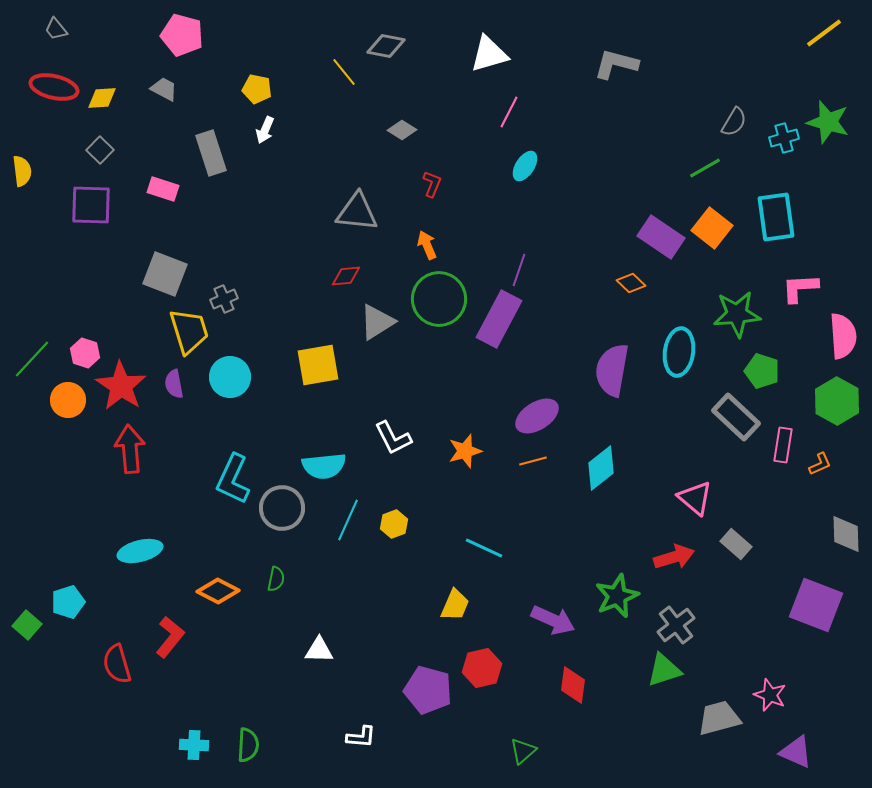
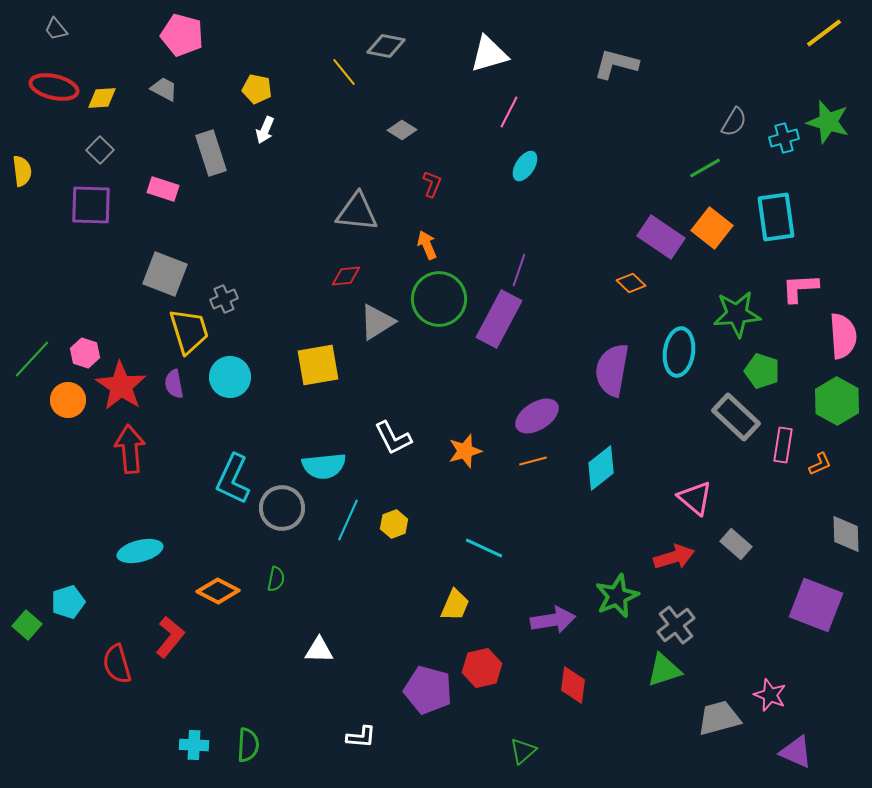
purple arrow at (553, 620): rotated 33 degrees counterclockwise
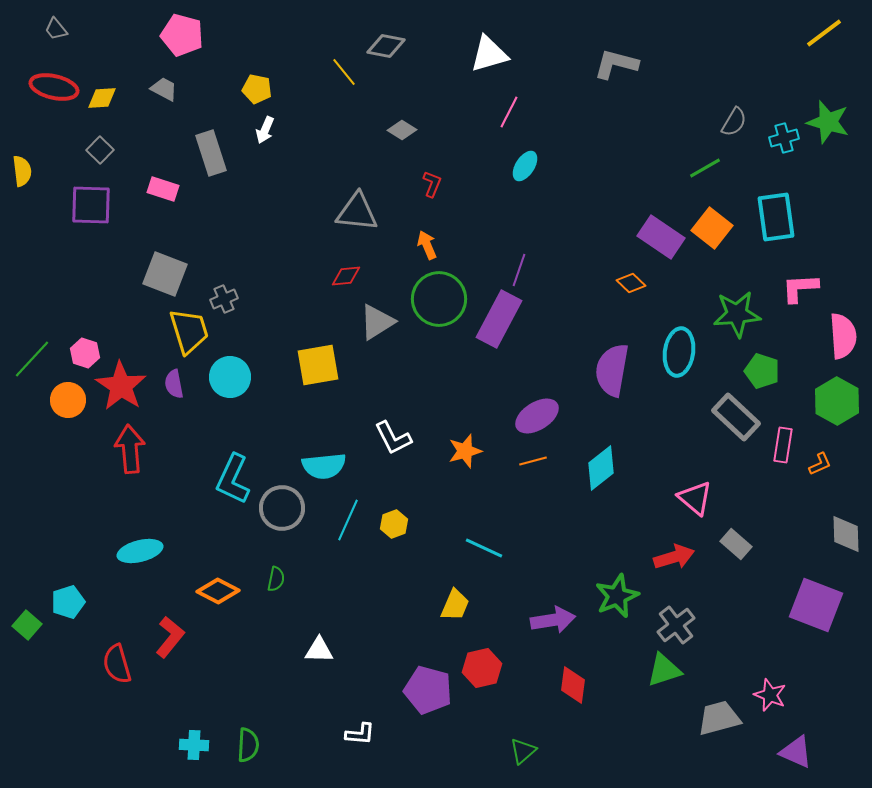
white L-shape at (361, 737): moved 1 px left, 3 px up
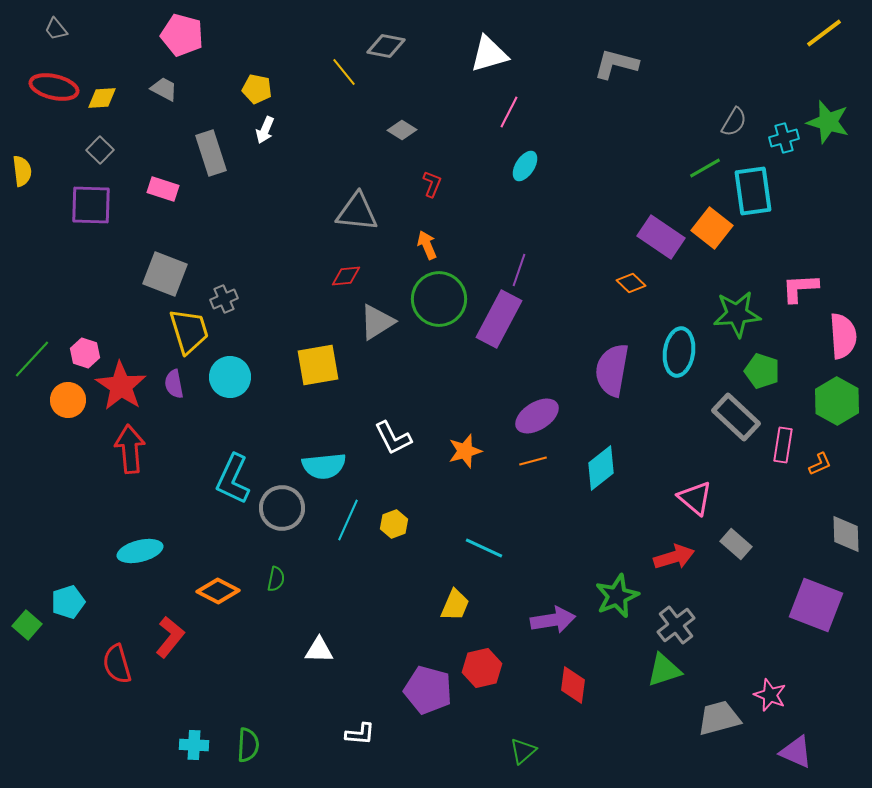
cyan rectangle at (776, 217): moved 23 px left, 26 px up
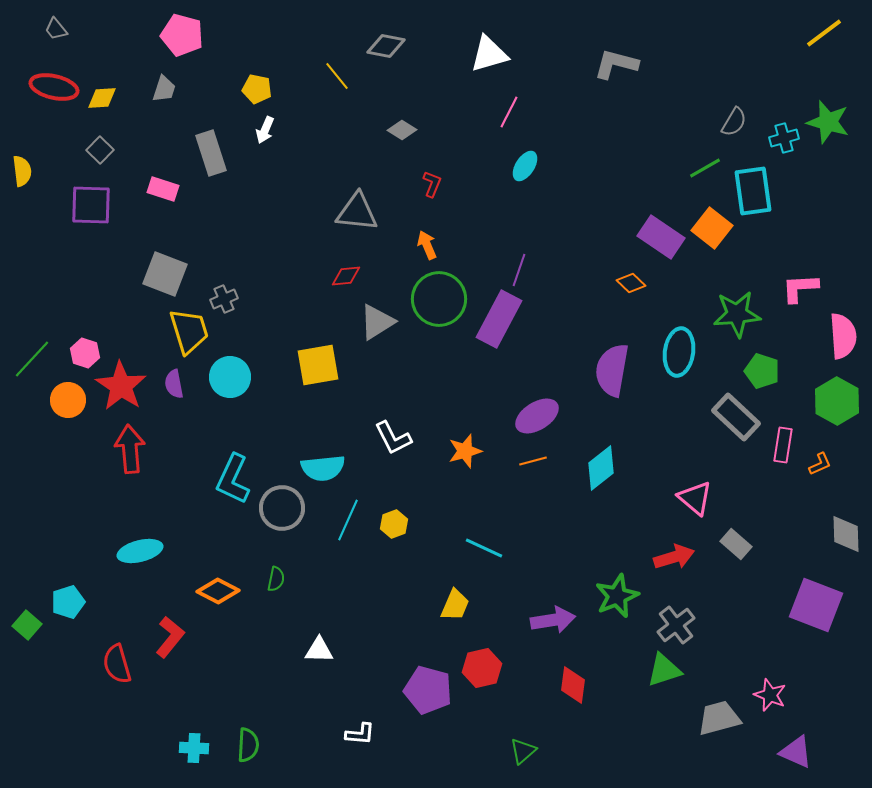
yellow line at (344, 72): moved 7 px left, 4 px down
gray trapezoid at (164, 89): rotated 80 degrees clockwise
cyan semicircle at (324, 466): moved 1 px left, 2 px down
cyan cross at (194, 745): moved 3 px down
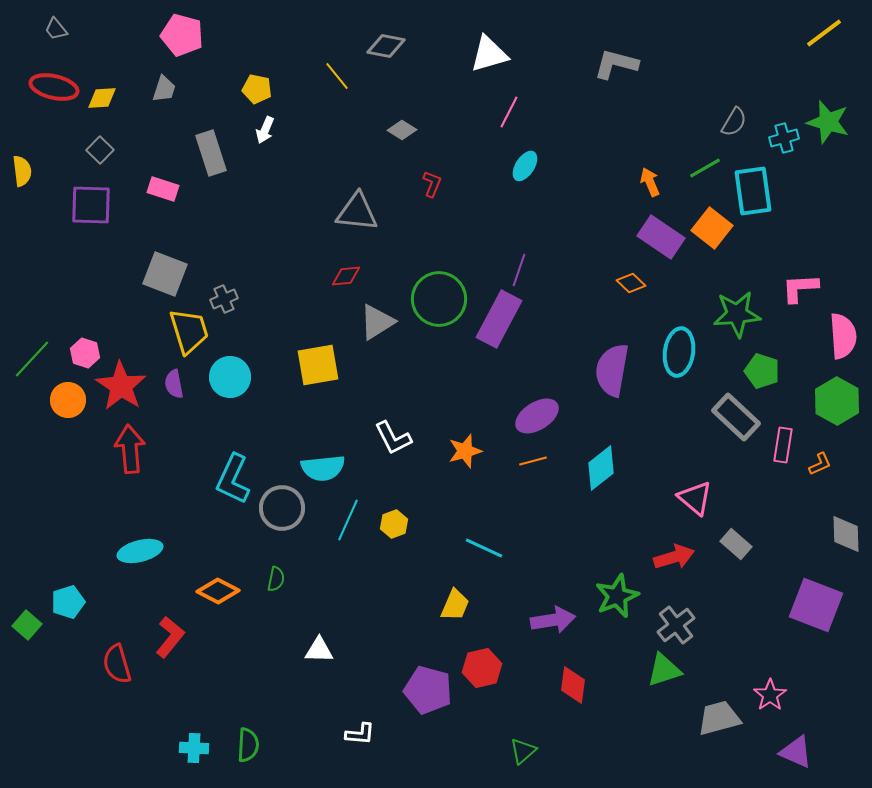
orange arrow at (427, 245): moved 223 px right, 63 px up
pink star at (770, 695): rotated 16 degrees clockwise
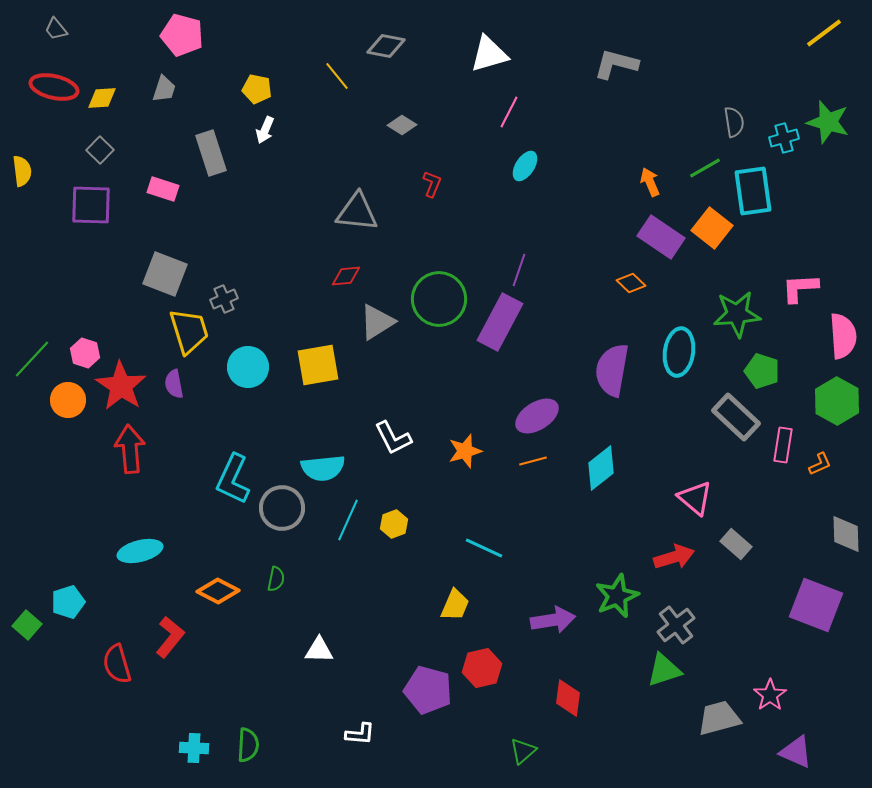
gray semicircle at (734, 122): rotated 40 degrees counterclockwise
gray diamond at (402, 130): moved 5 px up
purple rectangle at (499, 319): moved 1 px right, 3 px down
cyan circle at (230, 377): moved 18 px right, 10 px up
red diamond at (573, 685): moved 5 px left, 13 px down
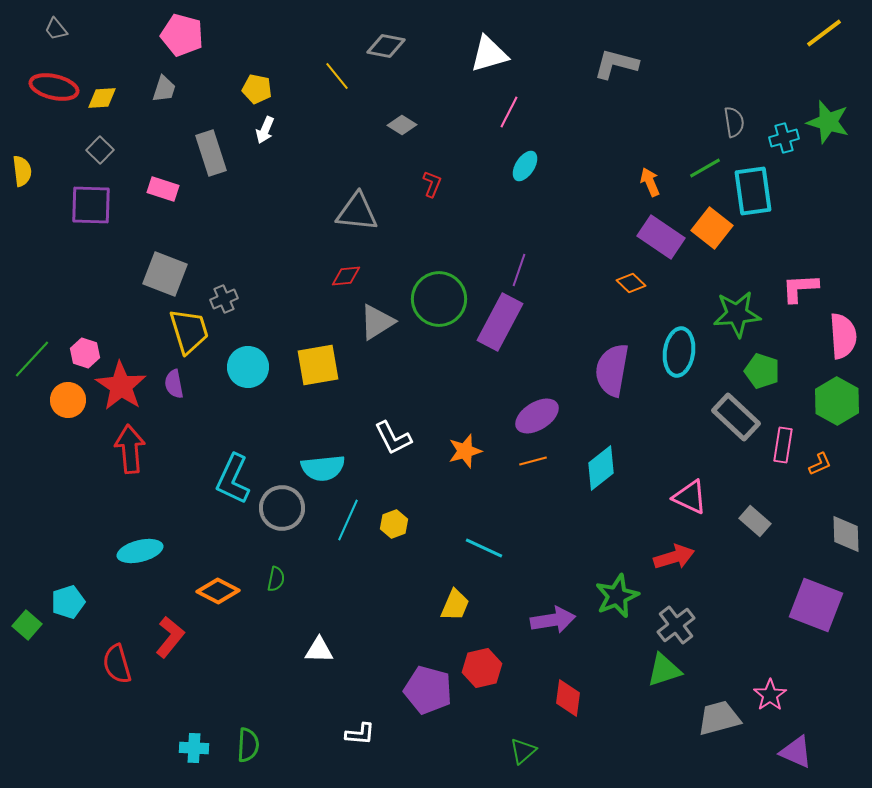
pink triangle at (695, 498): moved 5 px left, 1 px up; rotated 15 degrees counterclockwise
gray rectangle at (736, 544): moved 19 px right, 23 px up
